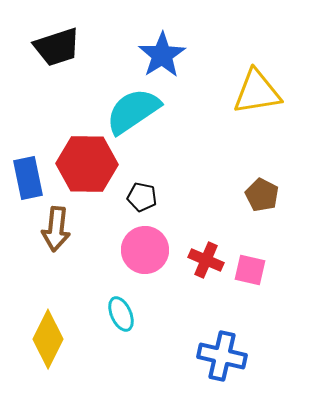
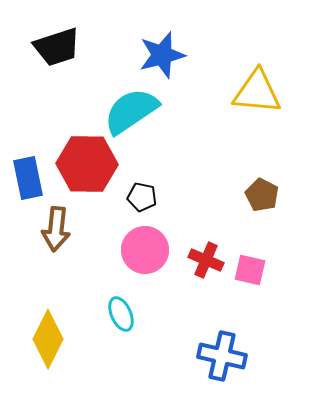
blue star: rotated 18 degrees clockwise
yellow triangle: rotated 14 degrees clockwise
cyan semicircle: moved 2 px left
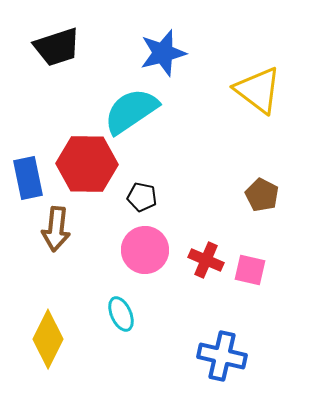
blue star: moved 1 px right, 2 px up
yellow triangle: moved 1 px right, 2 px up; rotated 32 degrees clockwise
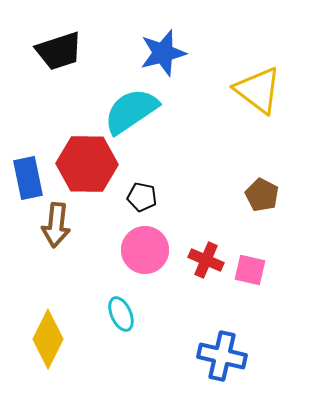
black trapezoid: moved 2 px right, 4 px down
brown arrow: moved 4 px up
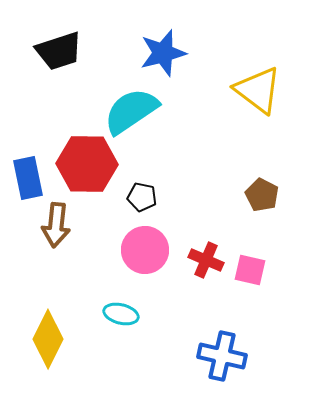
cyan ellipse: rotated 52 degrees counterclockwise
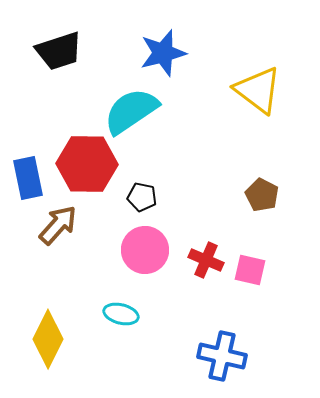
brown arrow: moved 2 px right; rotated 144 degrees counterclockwise
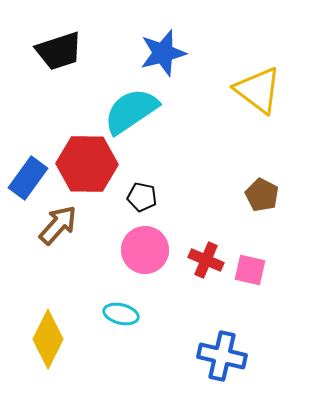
blue rectangle: rotated 48 degrees clockwise
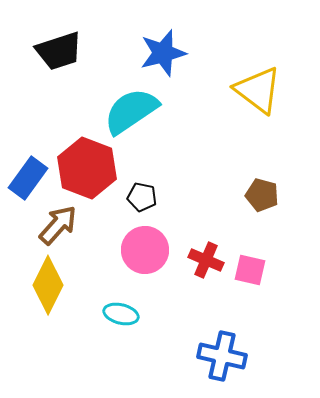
red hexagon: moved 4 px down; rotated 20 degrees clockwise
brown pentagon: rotated 12 degrees counterclockwise
yellow diamond: moved 54 px up
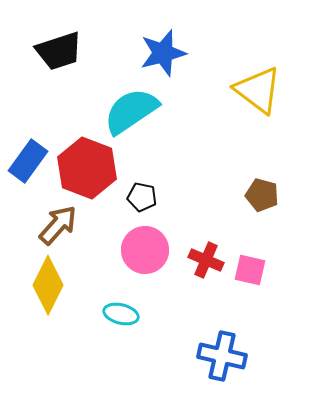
blue rectangle: moved 17 px up
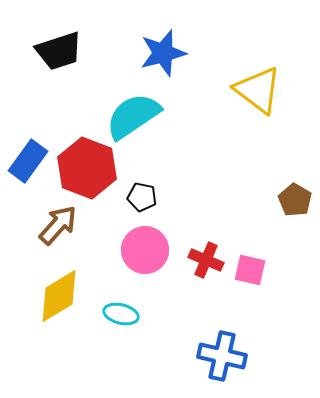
cyan semicircle: moved 2 px right, 5 px down
brown pentagon: moved 33 px right, 5 px down; rotated 16 degrees clockwise
yellow diamond: moved 11 px right, 11 px down; rotated 32 degrees clockwise
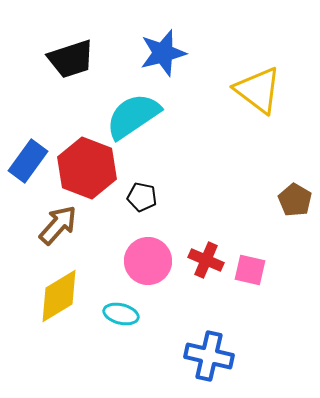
black trapezoid: moved 12 px right, 8 px down
pink circle: moved 3 px right, 11 px down
blue cross: moved 13 px left
